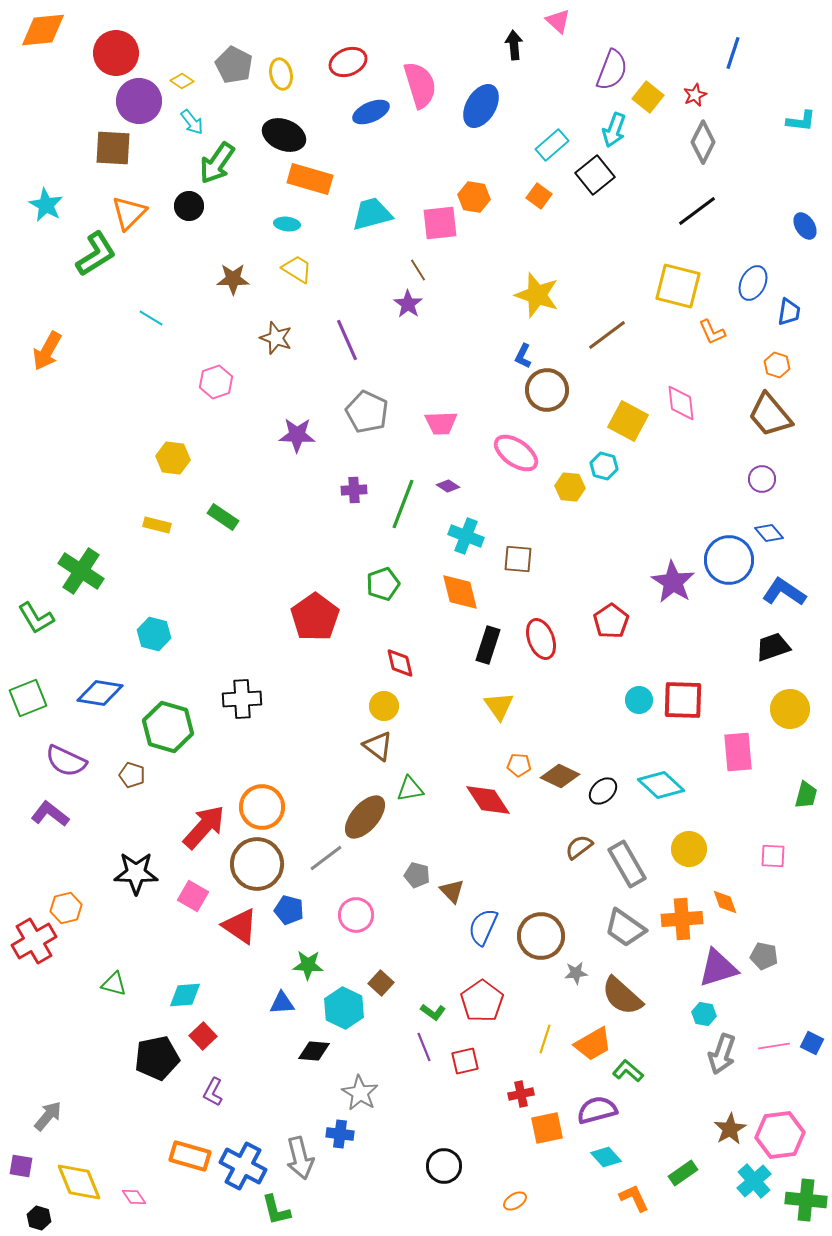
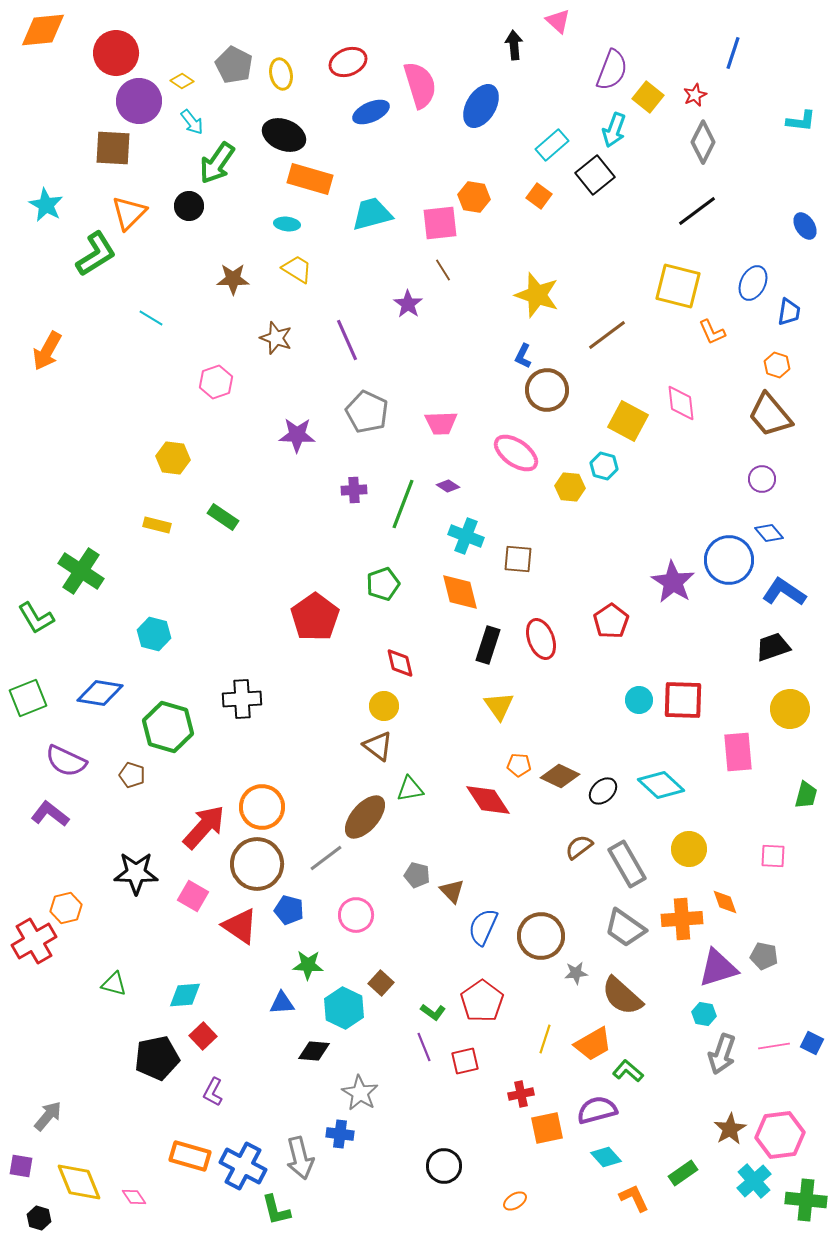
brown line at (418, 270): moved 25 px right
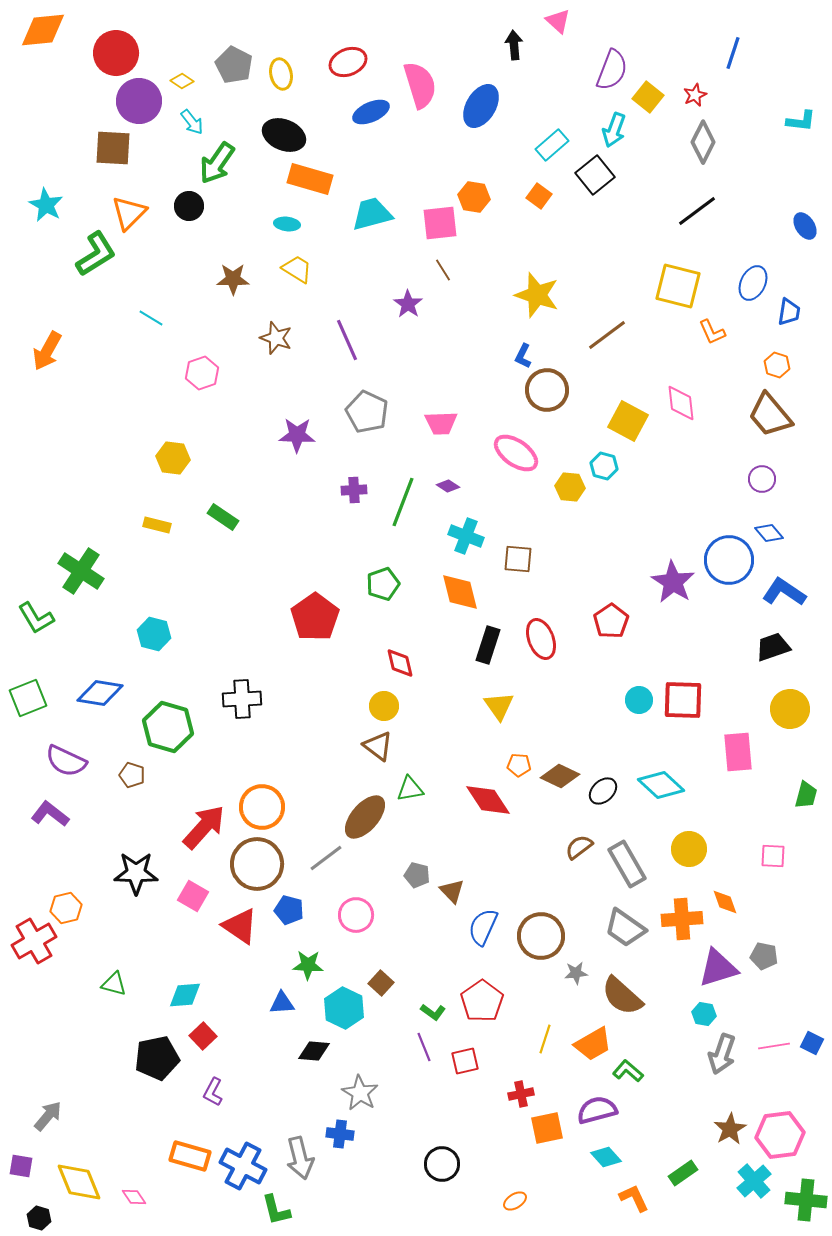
pink hexagon at (216, 382): moved 14 px left, 9 px up
green line at (403, 504): moved 2 px up
black circle at (444, 1166): moved 2 px left, 2 px up
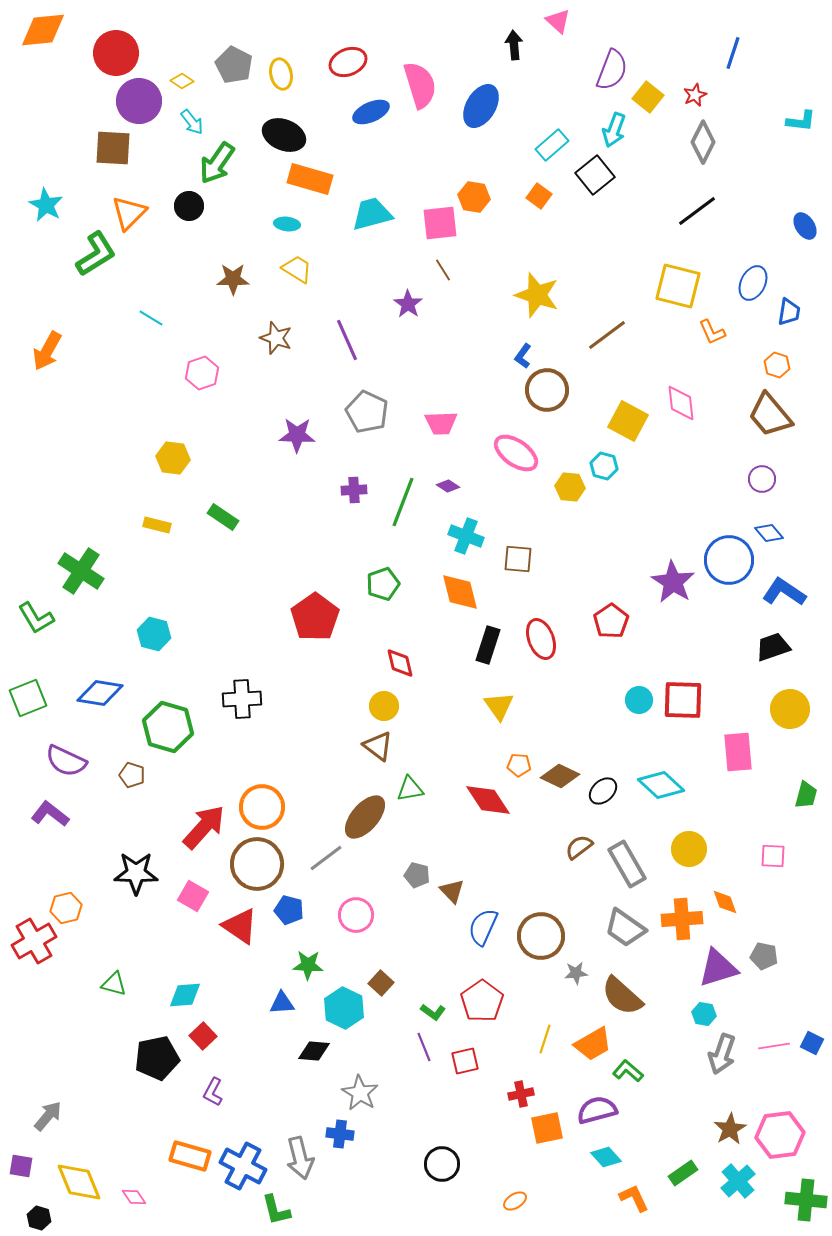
blue L-shape at (523, 356): rotated 10 degrees clockwise
cyan cross at (754, 1181): moved 16 px left
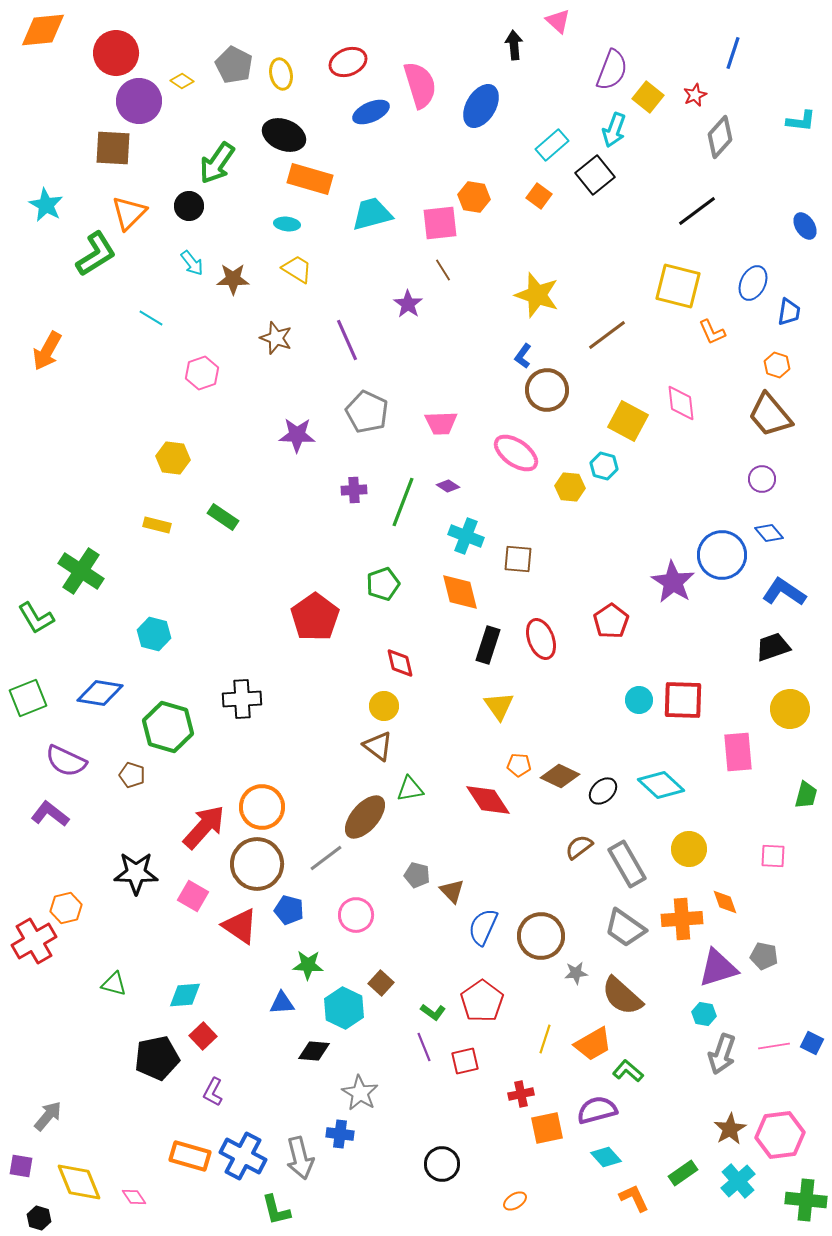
cyan arrow at (192, 122): moved 141 px down
gray diamond at (703, 142): moved 17 px right, 5 px up; rotated 15 degrees clockwise
blue circle at (729, 560): moved 7 px left, 5 px up
blue cross at (243, 1166): moved 10 px up
